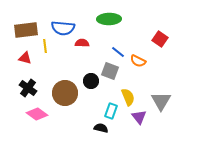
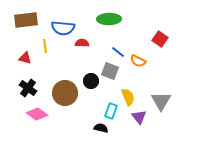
brown rectangle: moved 10 px up
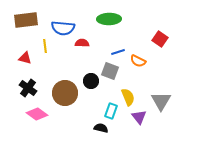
blue line: rotated 56 degrees counterclockwise
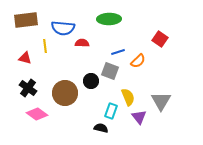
orange semicircle: rotated 70 degrees counterclockwise
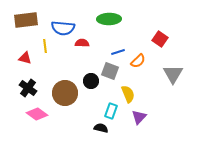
yellow semicircle: moved 3 px up
gray triangle: moved 12 px right, 27 px up
purple triangle: rotated 21 degrees clockwise
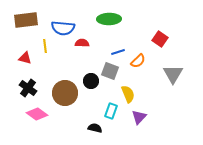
black semicircle: moved 6 px left
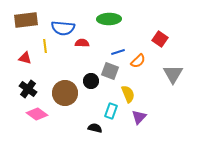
black cross: moved 1 px down
